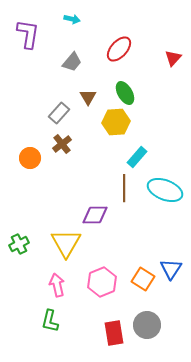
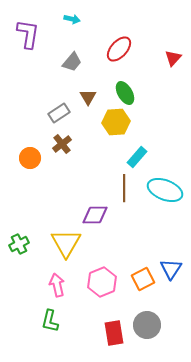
gray rectangle: rotated 15 degrees clockwise
orange square: rotated 30 degrees clockwise
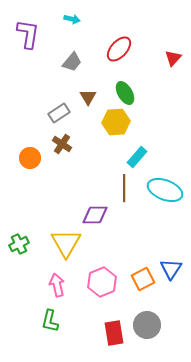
brown cross: rotated 18 degrees counterclockwise
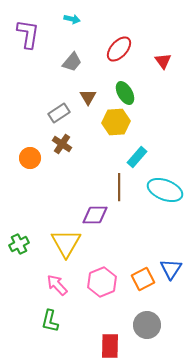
red triangle: moved 10 px left, 3 px down; rotated 18 degrees counterclockwise
brown line: moved 5 px left, 1 px up
pink arrow: rotated 30 degrees counterclockwise
red rectangle: moved 4 px left, 13 px down; rotated 10 degrees clockwise
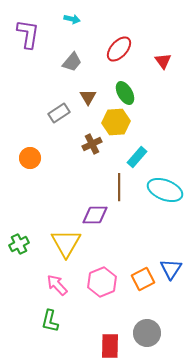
brown cross: moved 30 px right; rotated 30 degrees clockwise
gray circle: moved 8 px down
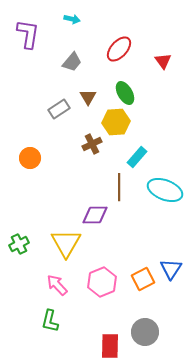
gray rectangle: moved 4 px up
gray circle: moved 2 px left, 1 px up
